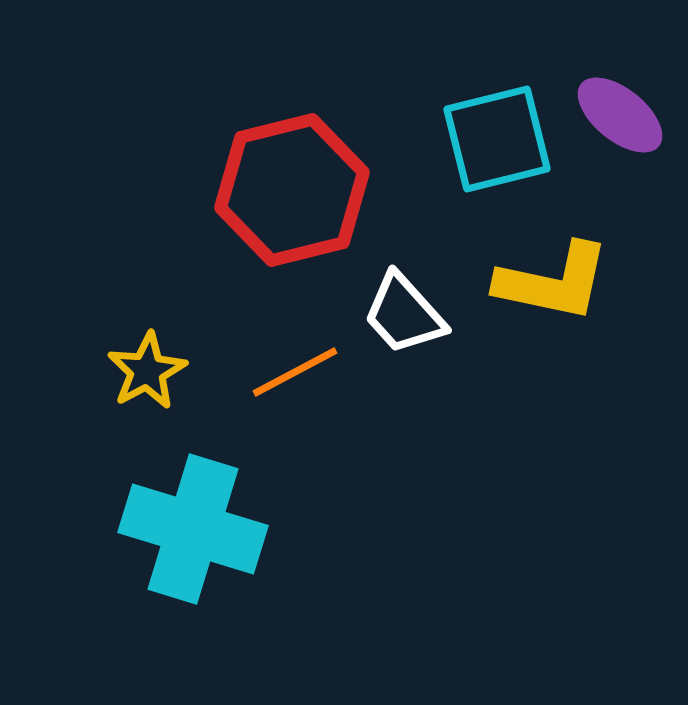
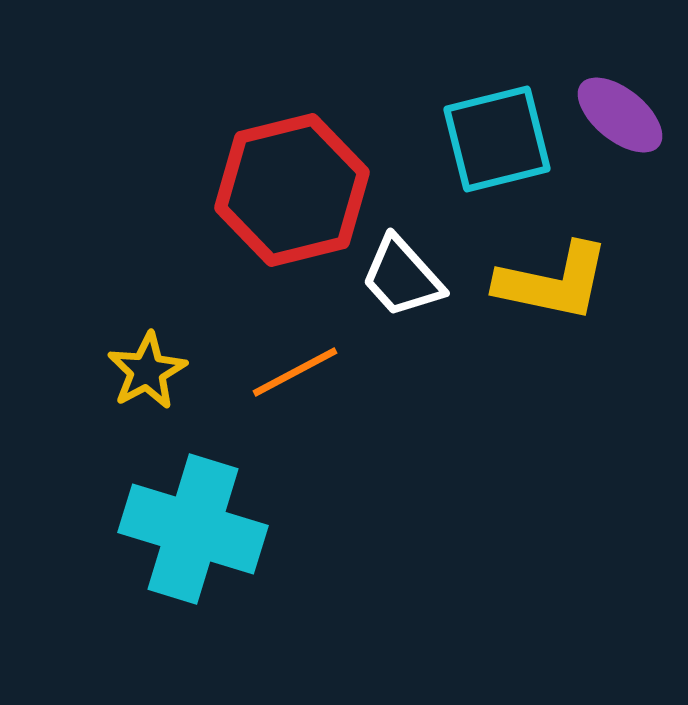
white trapezoid: moved 2 px left, 37 px up
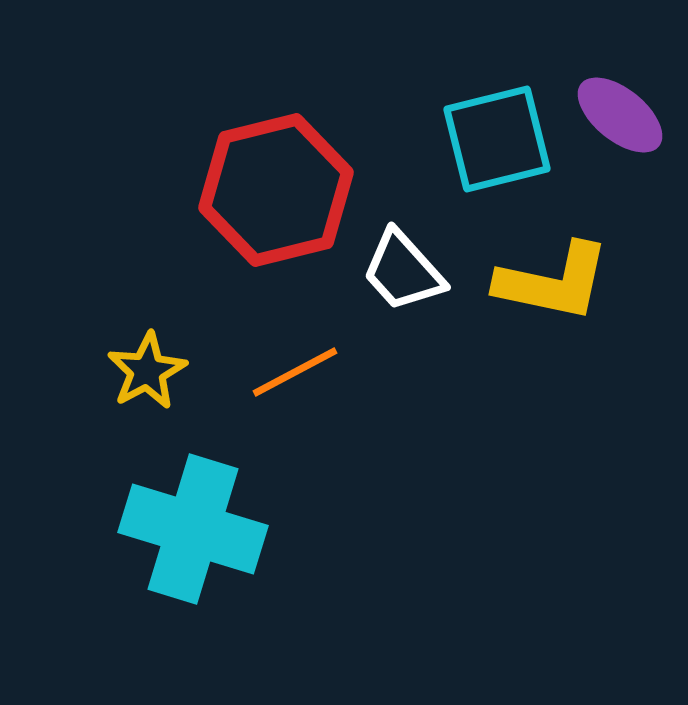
red hexagon: moved 16 px left
white trapezoid: moved 1 px right, 6 px up
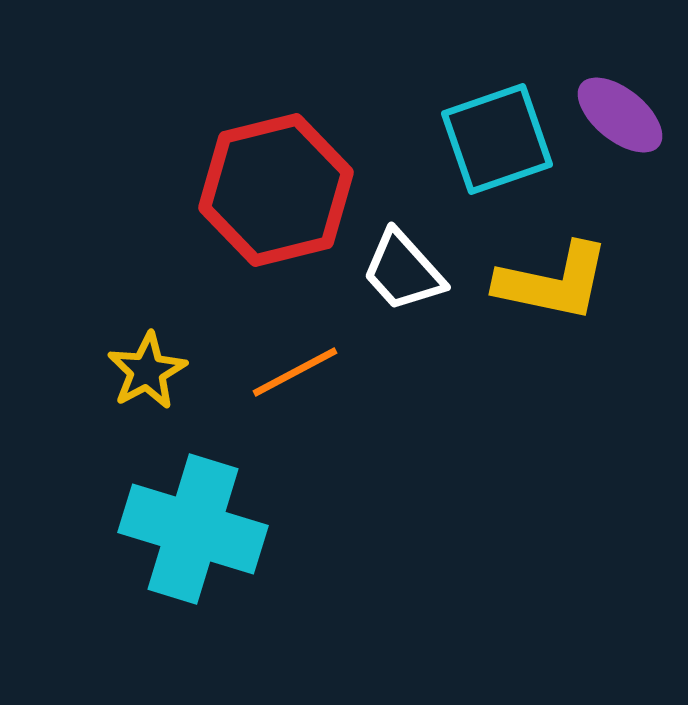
cyan square: rotated 5 degrees counterclockwise
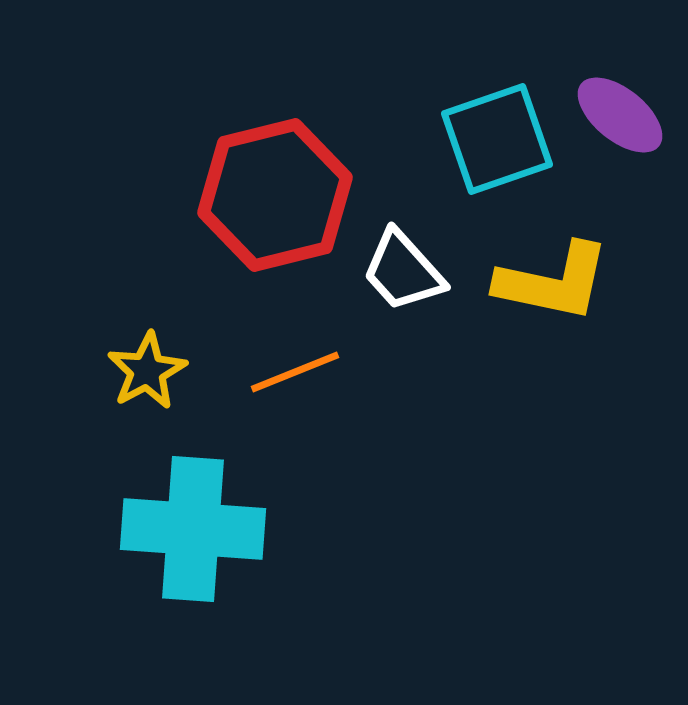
red hexagon: moved 1 px left, 5 px down
orange line: rotated 6 degrees clockwise
cyan cross: rotated 13 degrees counterclockwise
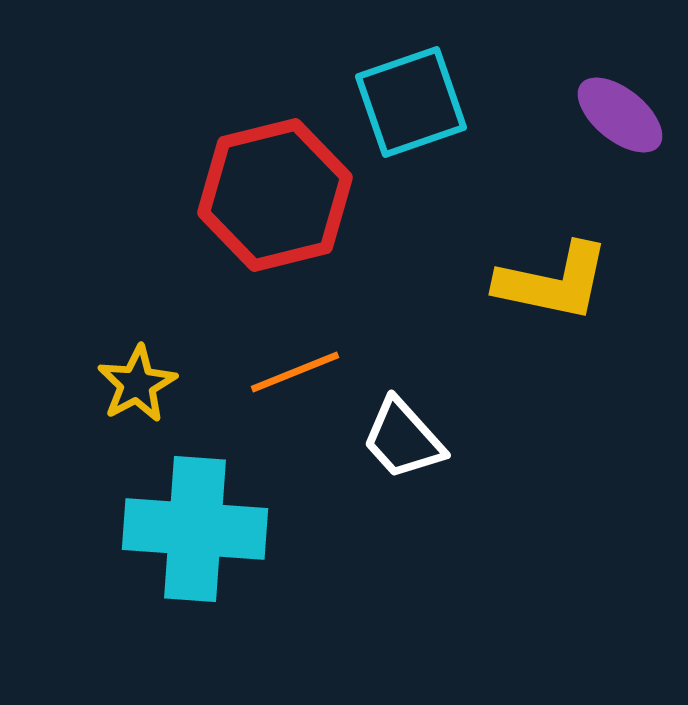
cyan square: moved 86 px left, 37 px up
white trapezoid: moved 168 px down
yellow star: moved 10 px left, 13 px down
cyan cross: moved 2 px right
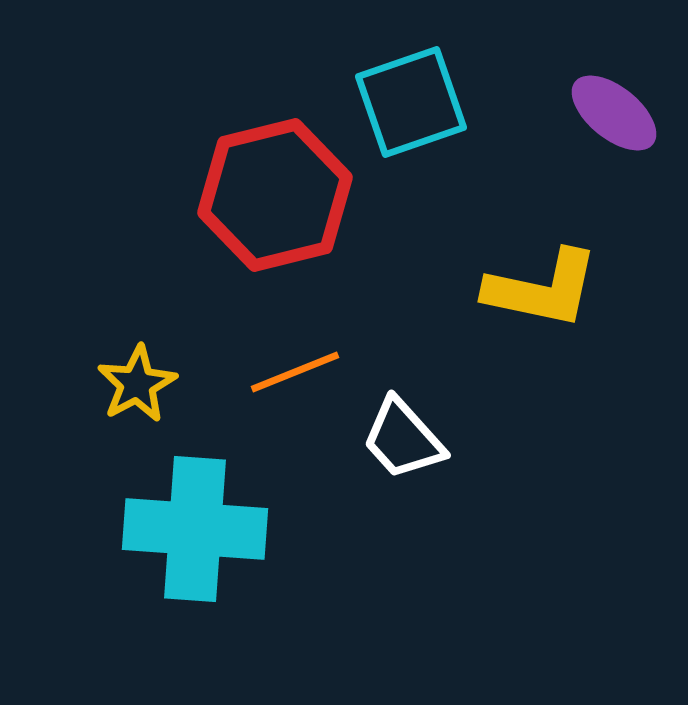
purple ellipse: moved 6 px left, 2 px up
yellow L-shape: moved 11 px left, 7 px down
